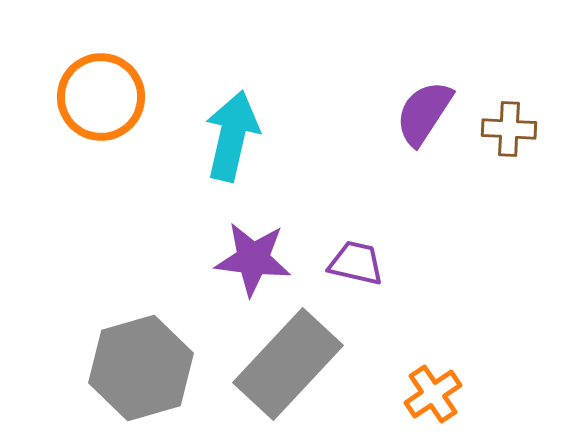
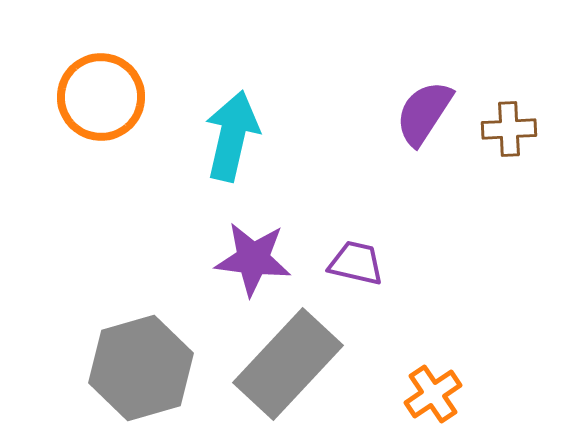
brown cross: rotated 6 degrees counterclockwise
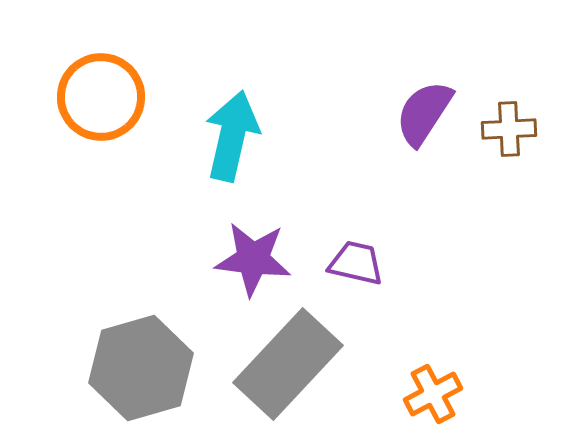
orange cross: rotated 6 degrees clockwise
